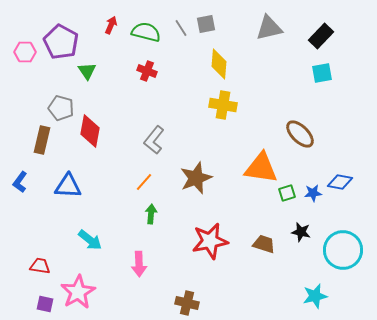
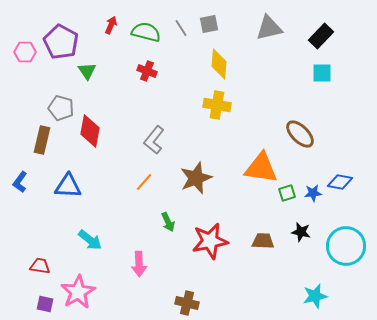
gray square: moved 3 px right
cyan square: rotated 10 degrees clockwise
yellow cross: moved 6 px left
green arrow: moved 17 px right, 8 px down; rotated 150 degrees clockwise
brown trapezoid: moved 1 px left, 3 px up; rotated 15 degrees counterclockwise
cyan circle: moved 3 px right, 4 px up
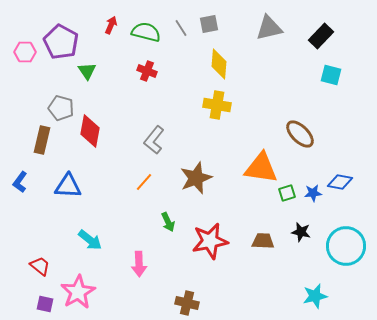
cyan square: moved 9 px right, 2 px down; rotated 15 degrees clockwise
red trapezoid: rotated 30 degrees clockwise
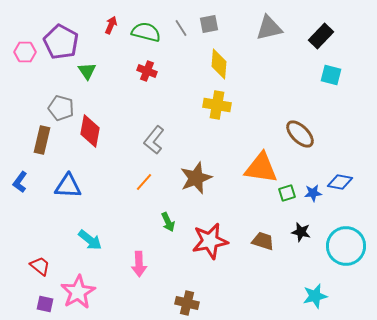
brown trapezoid: rotated 15 degrees clockwise
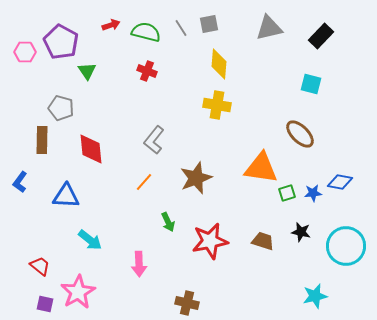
red arrow: rotated 48 degrees clockwise
cyan square: moved 20 px left, 9 px down
red diamond: moved 1 px right, 18 px down; rotated 16 degrees counterclockwise
brown rectangle: rotated 12 degrees counterclockwise
blue triangle: moved 2 px left, 10 px down
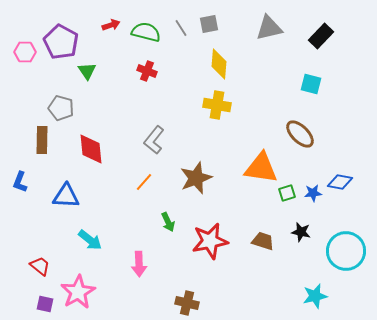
blue L-shape: rotated 15 degrees counterclockwise
cyan circle: moved 5 px down
